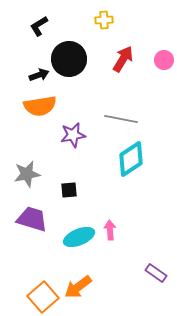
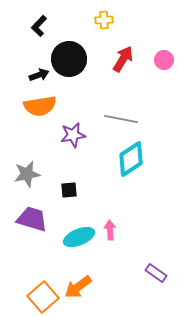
black L-shape: rotated 15 degrees counterclockwise
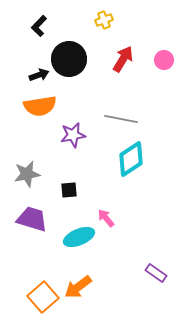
yellow cross: rotated 18 degrees counterclockwise
pink arrow: moved 4 px left, 12 px up; rotated 36 degrees counterclockwise
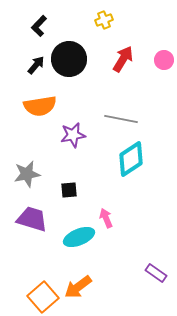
black arrow: moved 3 px left, 10 px up; rotated 30 degrees counterclockwise
pink arrow: rotated 18 degrees clockwise
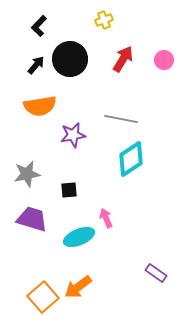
black circle: moved 1 px right
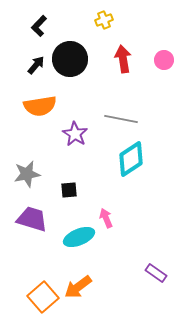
red arrow: rotated 40 degrees counterclockwise
purple star: moved 2 px right, 1 px up; rotated 30 degrees counterclockwise
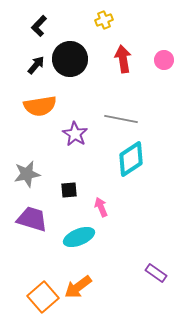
pink arrow: moved 5 px left, 11 px up
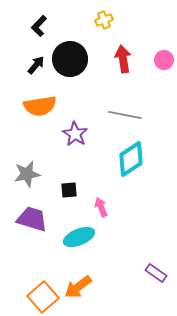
gray line: moved 4 px right, 4 px up
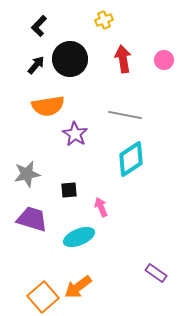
orange semicircle: moved 8 px right
